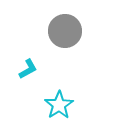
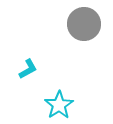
gray circle: moved 19 px right, 7 px up
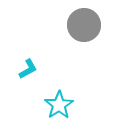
gray circle: moved 1 px down
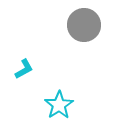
cyan L-shape: moved 4 px left
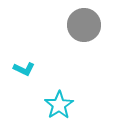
cyan L-shape: rotated 55 degrees clockwise
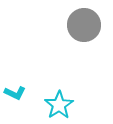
cyan L-shape: moved 9 px left, 24 px down
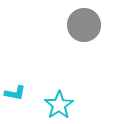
cyan L-shape: rotated 15 degrees counterclockwise
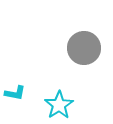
gray circle: moved 23 px down
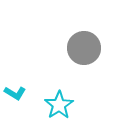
cyan L-shape: rotated 20 degrees clockwise
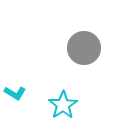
cyan star: moved 4 px right
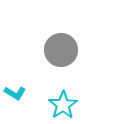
gray circle: moved 23 px left, 2 px down
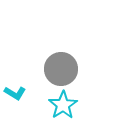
gray circle: moved 19 px down
